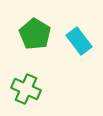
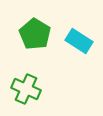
cyan rectangle: rotated 20 degrees counterclockwise
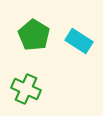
green pentagon: moved 1 px left, 1 px down
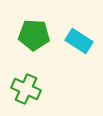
green pentagon: rotated 28 degrees counterclockwise
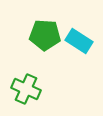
green pentagon: moved 11 px right
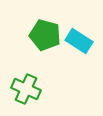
green pentagon: rotated 12 degrees clockwise
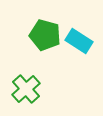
green cross: rotated 24 degrees clockwise
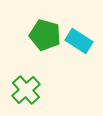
green cross: moved 1 px down
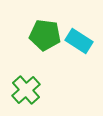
green pentagon: rotated 8 degrees counterclockwise
